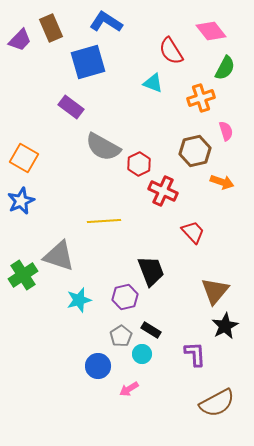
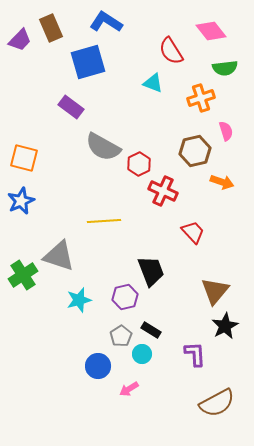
green semicircle: rotated 55 degrees clockwise
orange square: rotated 16 degrees counterclockwise
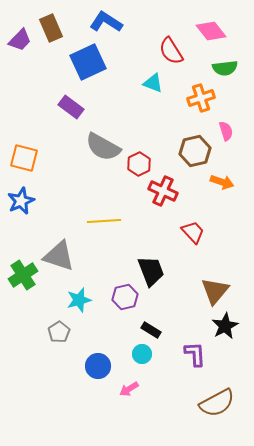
blue square: rotated 9 degrees counterclockwise
gray pentagon: moved 62 px left, 4 px up
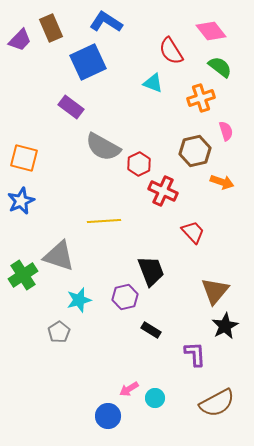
green semicircle: moved 5 px left, 1 px up; rotated 135 degrees counterclockwise
cyan circle: moved 13 px right, 44 px down
blue circle: moved 10 px right, 50 px down
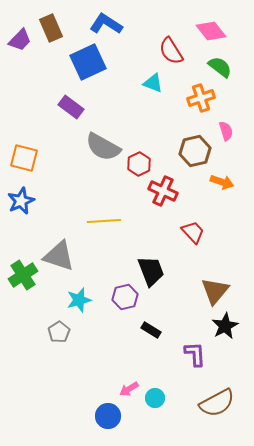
blue L-shape: moved 2 px down
